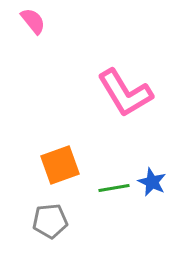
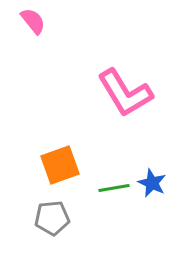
blue star: moved 1 px down
gray pentagon: moved 2 px right, 3 px up
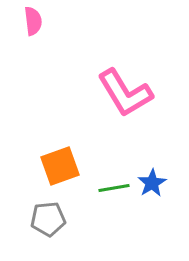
pink semicircle: rotated 32 degrees clockwise
orange square: moved 1 px down
blue star: rotated 16 degrees clockwise
gray pentagon: moved 4 px left, 1 px down
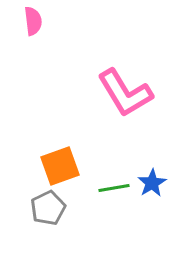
gray pentagon: moved 11 px up; rotated 20 degrees counterclockwise
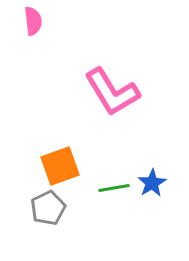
pink L-shape: moved 13 px left, 1 px up
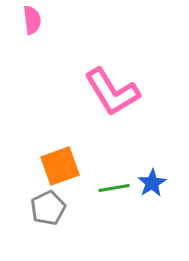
pink semicircle: moved 1 px left, 1 px up
